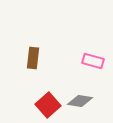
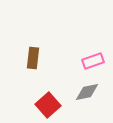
pink rectangle: rotated 35 degrees counterclockwise
gray diamond: moved 7 px right, 9 px up; rotated 20 degrees counterclockwise
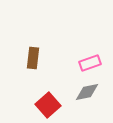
pink rectangle: moved 3 px left, 2 px down
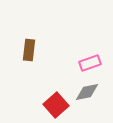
brown rectangle: moved 4 px left, 8 px up
red square: moved 8 px right
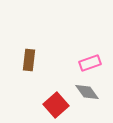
brown rectangle: moved 10 px down
gray diamond: rotated 65 degrees clockwise
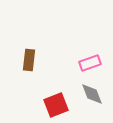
gray diamond: moved 5 px right, 2 px down; rotated 15 degrees clockwise
red square: rotated 20 degrees clockwise
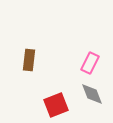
pink rectangle: rotated 45 degrees counterclockwise
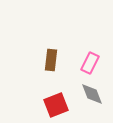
brown rectangle: moved 22 px right
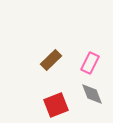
brown rectangle: rotated 40 degrees clockwise
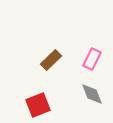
pink rectangle: moved 2 px right, 4 px up
red square: moved 18 px left
